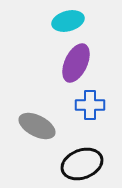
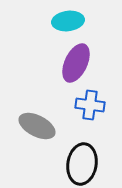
cyan ellipse: rotated 8 degrees clockwise
blue cross: rotated 8 degrees clockwise
black ellipse: rotated 60 degrees counterclockwise
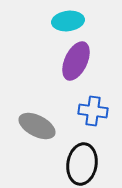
purple ellipse: moved 2 px up
blue cross: moved 3 px right, 6 px down
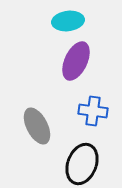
gray ellipse: rotated 36 degrees clockwise
black ellipse: rotated 12 degrees clockwise
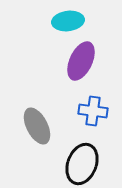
purple ellipse: moved 5 px right
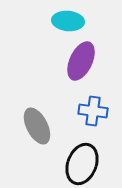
cyan ellipse: rotated 12 degrees clockwise
